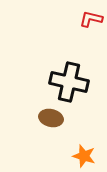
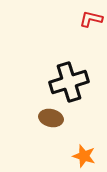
black cross: rotated 30 degrees counterclockwise
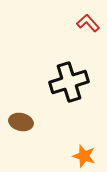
red L-shape: moved 3 px left, 4 px down; rotated 35 degrees clockwise
brown ellipse: moved 30 px left, 4 px down
